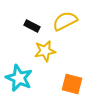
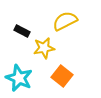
black rectangle: moved 10 px left, 5 px down
yellow star: moved 1 px left, 3 px up
orange square: moved 10 px left, 8 px up; rotated 25 degrees clockwise
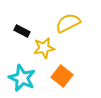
yellow semicircle: moved 3 px right, 2 px down
cyan star: moved 3 px right
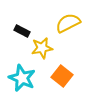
yellow star: moved 2 px left
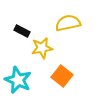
yellow semicircle: rotated 15 degrees clockwise
cyan star: moved 4 px left, 2 px down
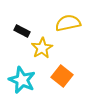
yellow star: rotated 20 degrees counterclockwise
cyan star: moved 4 px right
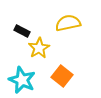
yellow star: moved 3 px left
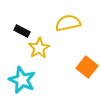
orange square: moved 25 px right, 9 px up
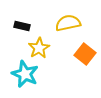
black rectangle: moved 5 px up; rotated 14 degrees counterclockwise
orange square: moved 2 px left, 13 px up
cyan star: moved 3 px right, 6 px up
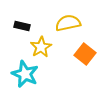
yellow star: moved 2 px right, 1 px up
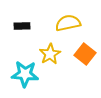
black rectangle: rotated 14 degrees counterclockwise
yellow star: moved 9 px right, 7 px down
cyan star: rotated 20 degrees counterclockwise
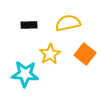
black rectangle: moved 7 px right, 1 px up
